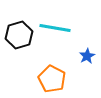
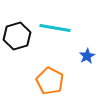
black hexagon: moved 2 px left, 1 px down
orange pentagon: moved 2 px left, 2 px down
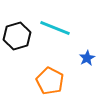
cyan line: rotated 12 degrees clockwise
blue star: moved 2 px down
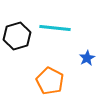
cyan line: rotated 16 degrees counterclockwise
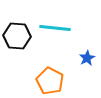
black hexagon: rotated 20 degrees clockwise
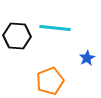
orange pentagon: rotated 24 degrees clockwise
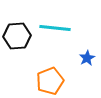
black hexagon: rotated 8 degrees counterclockwise
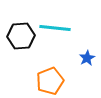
black hexagon: moved 4 px right
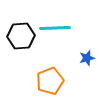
cyan line: rotated 8 degrees counterclockwise
blue star: rotated 14 degrees clockwise
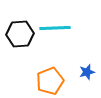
black hexagon: moved 1 px left, 2 px up
blue star: moved 14 px down
